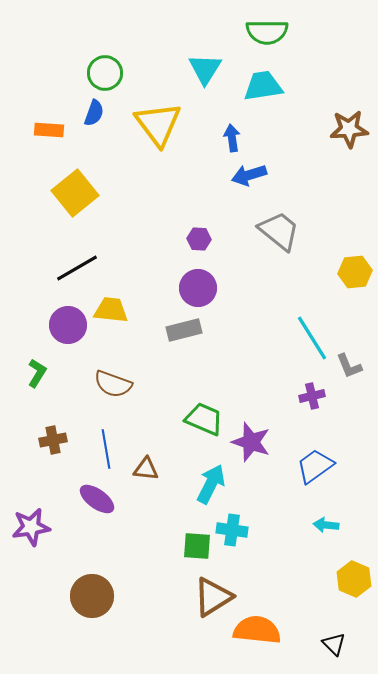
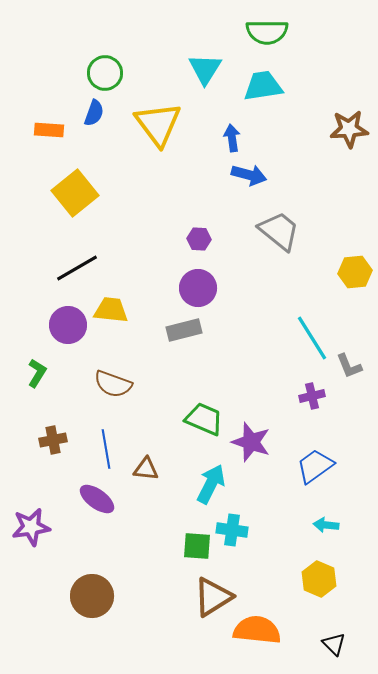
blue arrow at (249, 175): rotated 148 degrees counterclockwise
yellow hexagon at (354, 579): moved 35 px left
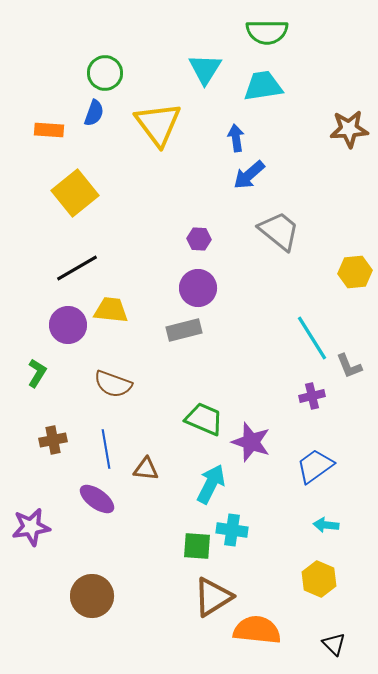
blue arrow at (232, 138): moved 4 px right
blue arrow at (249, 175): rotated 124 degrees clockwise
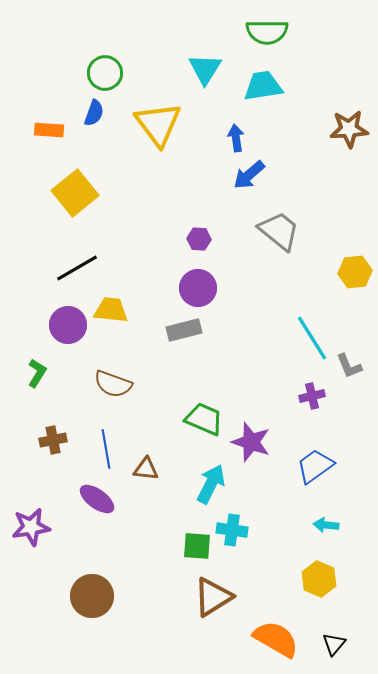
orange semicircle at (257, 630): moved 19 px right, 9 px down; rotated 24 degrees clockwise
black triangle at (334, 644): rotated 25 degrees clockwise
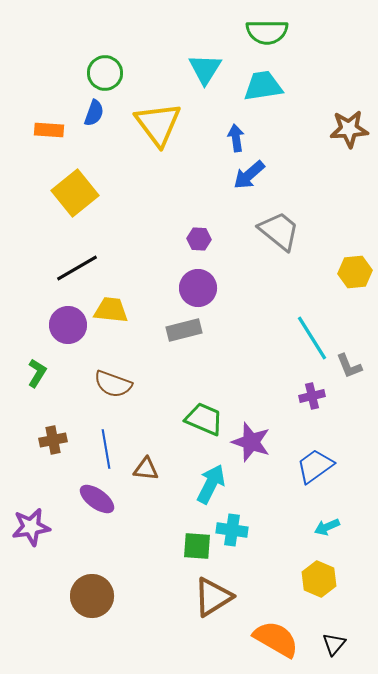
cyan arrow at (326, 525): moved 1 px right, 2 px down; rotated 30 degrees counterclockwise
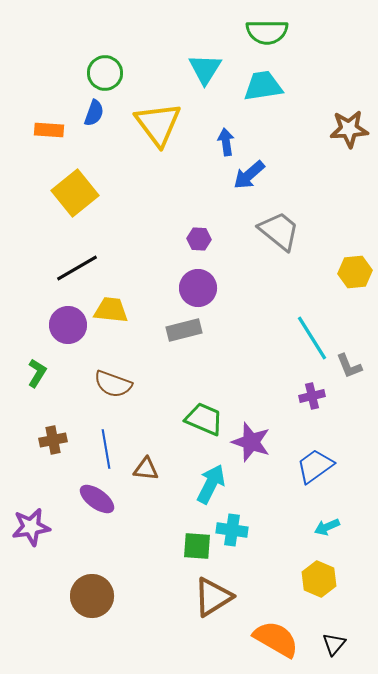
blue arrow at (236, 138): moved 10 px left, 4 px down
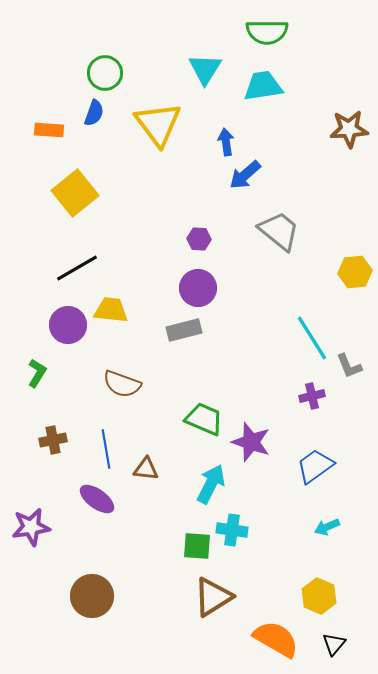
blue arrow at (249, 175): moved 4 px left
brown semicircle at (113, 384): moved 9 px right
yellow hexagon at (319, 579): moved 17 px down
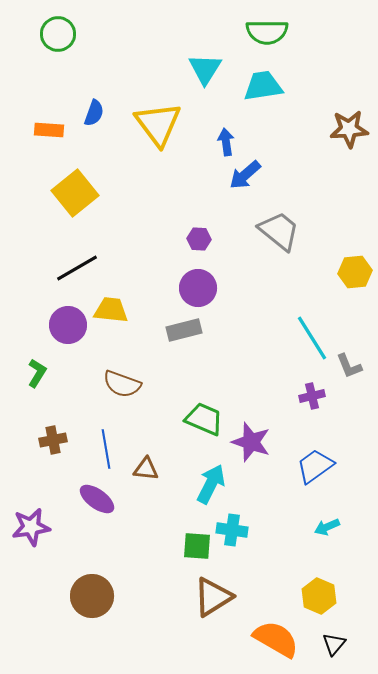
green circle at (105, 73): moved 47 px left, 39 px up
